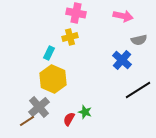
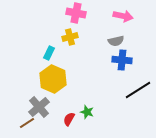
gray semicircle: moved 23 px left, 1 px down
blue cross: rotated 36 degrees counterclockwise
green star: moved 2 px right
brown line: moved 2 px down
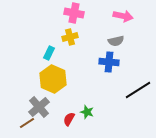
pink cross: moved 2 px left
blue cross: moved 13 px left, 2 px down
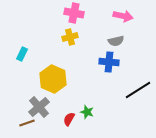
cyan rectangle: moved 27 px left, 1 px down
brown line: rotated 14 degrees clockwise
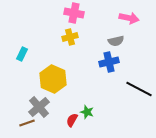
pink arrow: moved 6 px right, 2 px down
blue cross: rotated 18 degrees counterclockwise
black line: moved 1 px right, 1 px up; rotated 60 degrees clockwise
red semicircle: moved 3 px right, 1 px down
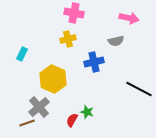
yellow cross: moved 2 px left, 2 px down
blue cross: moved 15 px left
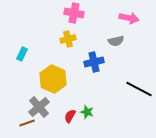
red semicircle: moved 2 px left, 4 px up
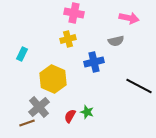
black line: moved 3 px up
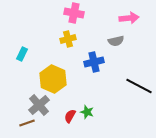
pink arrow: rotated 18 degrees counterclockwise
gray cross: moved 2 px up
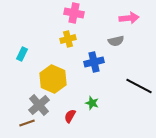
green star: moved 5 px right, 9 px up
